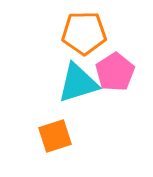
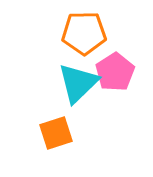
cyan triangle: rotated 27 degrees counterclockwise
orange square: moved 1 px right, 3 px up
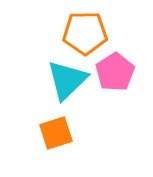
orange pentagon: moved 1 px right
cyan triangle: moved 11 px left, 3 px up
